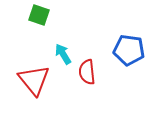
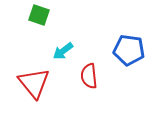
cyan arrow: moved 3 px up; rotated 95 degrees counterclockwise
red semicircle: moved 2 px right, 4 px down
red triangle: moved 3 px down
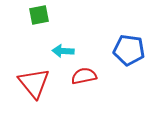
green square: rotated 30 degrees counterclockwise
cyan arrow: rotated 40 degrees clockwise
red semicircle: moved 5 px left; rotated 85 degrees clockwise
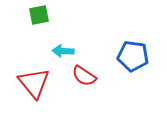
blue pentagon: moved 4 px right, 6 px down
red semicircle: rotated 135 degrees counterclockwise
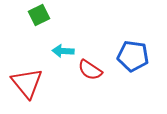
green square: rotated 15 degrees counterclockwise
red semicircle: moved 6 px right, 6 px up
red triangle: moved 7 px left
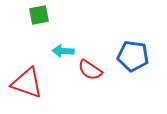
green square: rotated 15 degrees clockwise
red triangle: rotated 32 degrees counterclockwise
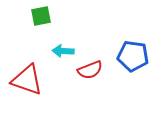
green square: moved 2 px right, 1 px down
red semicircle: rotated 55 degrees counterclockwise
red triangle: moved 3 px up
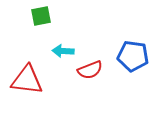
red triangle: rotated 12 degrees counterclockwise
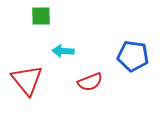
green square: rotated 10 degrees clockwise
red semicircle: moved 12 px down
red triangle: rotated 44 degrees clockwise
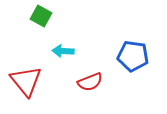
green square: rotated 30 degrees clockwise
red triangle: moved 1 px left, 1 px down
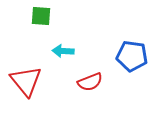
green square: rotated 25 degrees counterclockwise
blue pentagon: moved 1 px left
